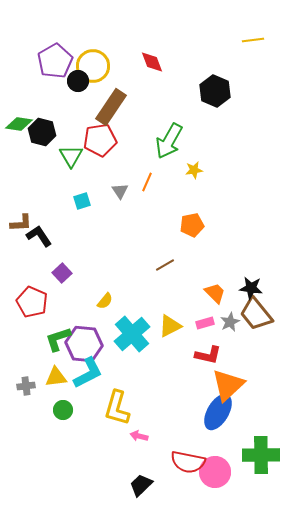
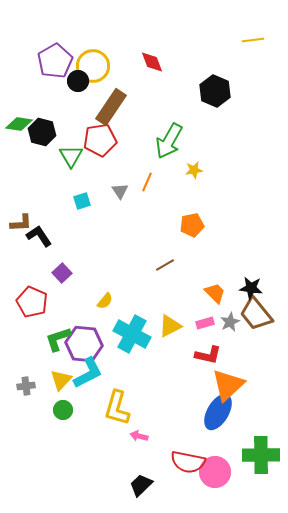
cyan cross at (132, 334): rotated 21 degrees counterclockwise
yellow triangle at (56, 377): moved 5 px right, 3 px down; rotated 40 degrees counterclockwise
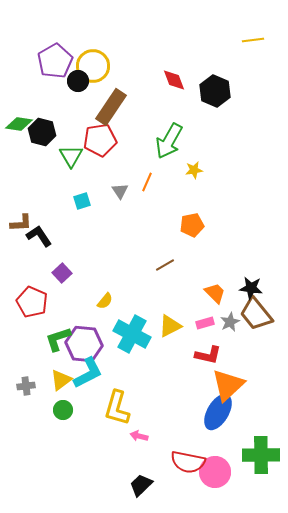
red diamond at (152, 62): moved 22 px right, 18 px down
yellow triangle at (61, 380): rotated 10 degrees clockwise
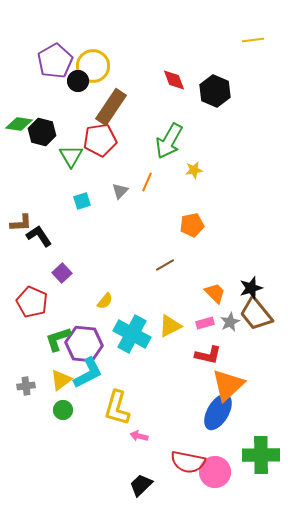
gray triangle at (120, 191): rotated 18 degrees clockwise
black star at (251, 288): rotated 25 degrees counterclockwise
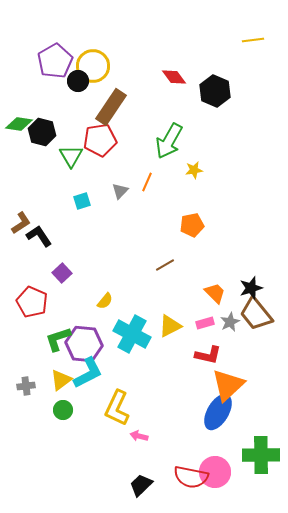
red diamond at (174, 80): moved 3 px up; rotated 15 degrees counterclockwise
brown L-shape at (21, 223): rotated 30 degrees counterclockwise
yellow L-shape at (117, 408): rotated 9 degrees clockwise
red semicircle at (188, 462): moved 3 px right, 15 px down
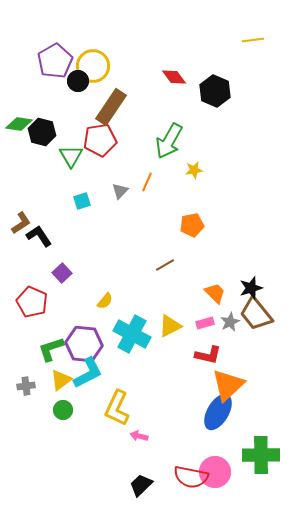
green L-shape at (58, 339): moved 7 px left, 10 px down
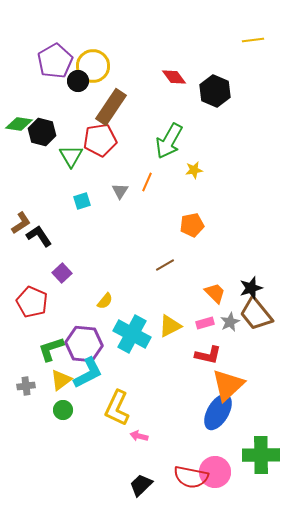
gray triangle at (120, 191): rotated 12 degrees counterclockwise
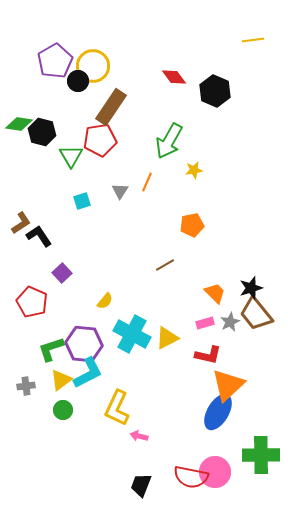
yellow triangle at (170, 326): moved 3 px left, 12 px down
black trapezoid at (141, 485): rotated 25 degrees counterclockwise
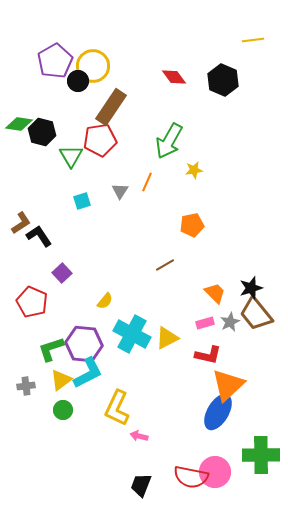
black hexagon at (215, 91): moved 8 px right, 11 px up
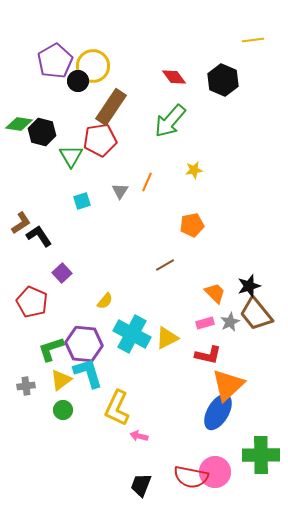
green arrow at (169, 141): moved 1 px right, 20 px up; rotated 12 degrees clockwise
black star at (251, 288): moved 2 px left, 2 px up
cyan L-shape at (88, 373): rotated 80 degrees counterclockwise
